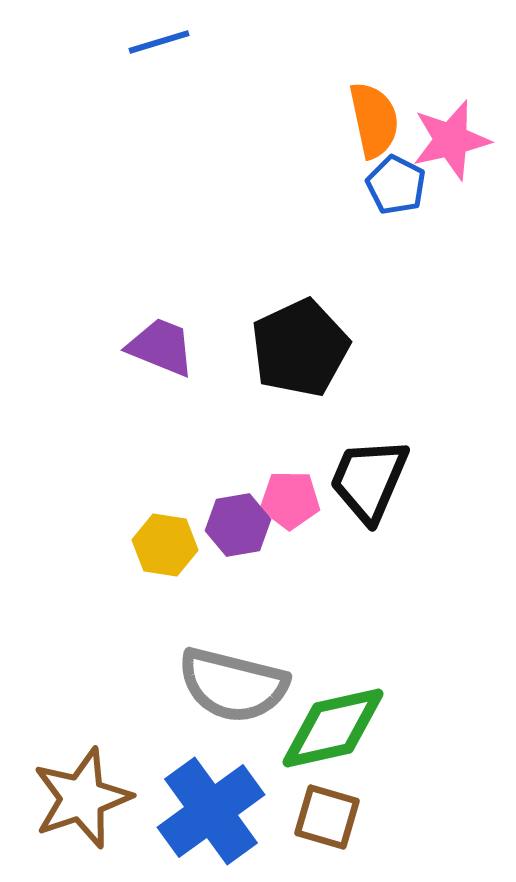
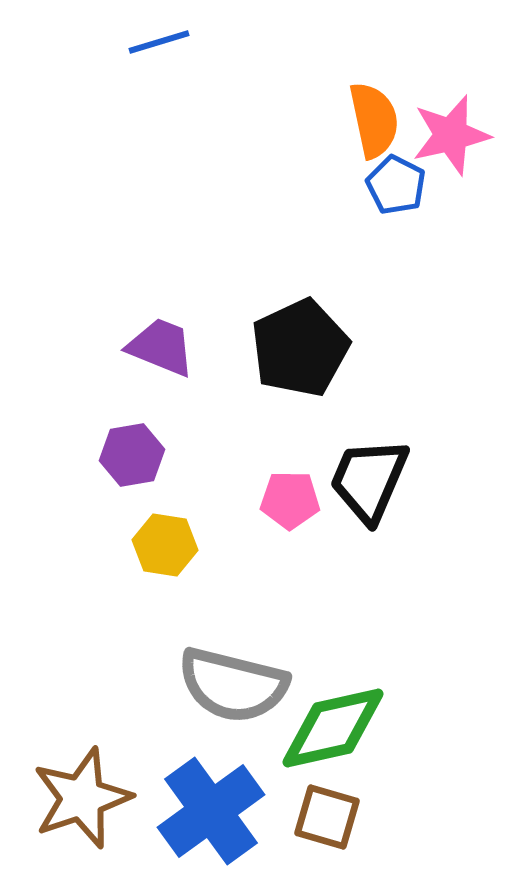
pink star: moved 5 px up
purple hexagon: moved 106 px left, 70 px up
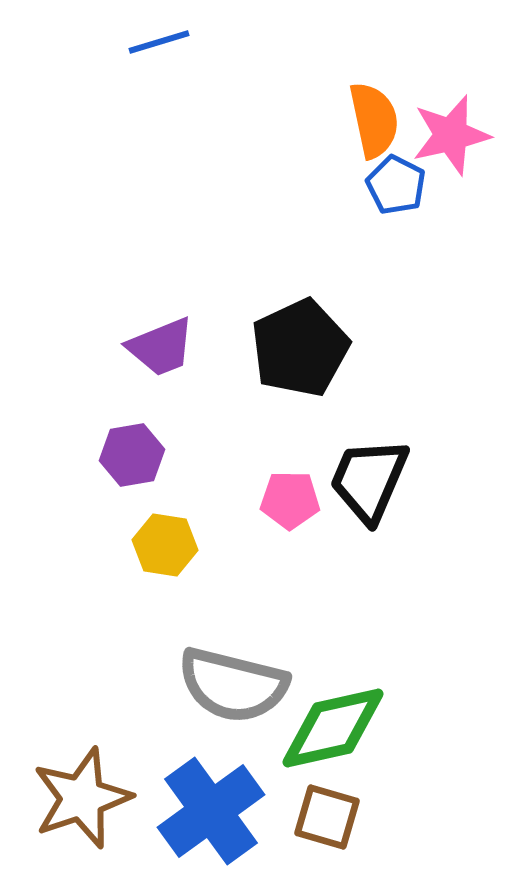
purple trapezoid: rotated 136 degrees clockwise
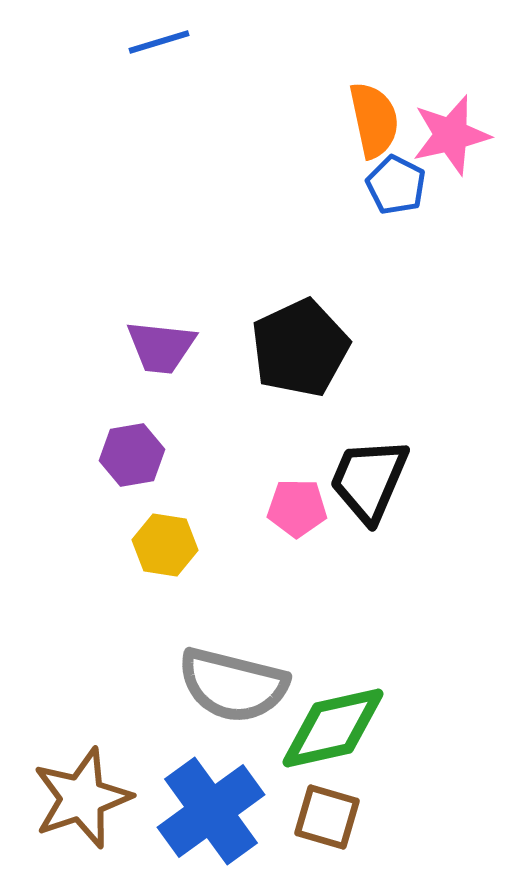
purple trapezoid: rotated 28 degrees clockwise
pink pentagon: moved 7 px right, 8 px down
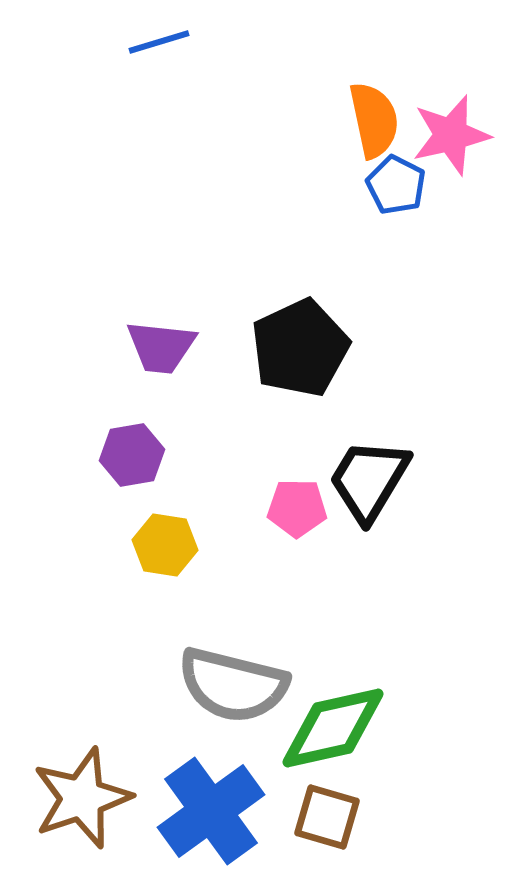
black trapezoid: rotated 8 degrees clockwise
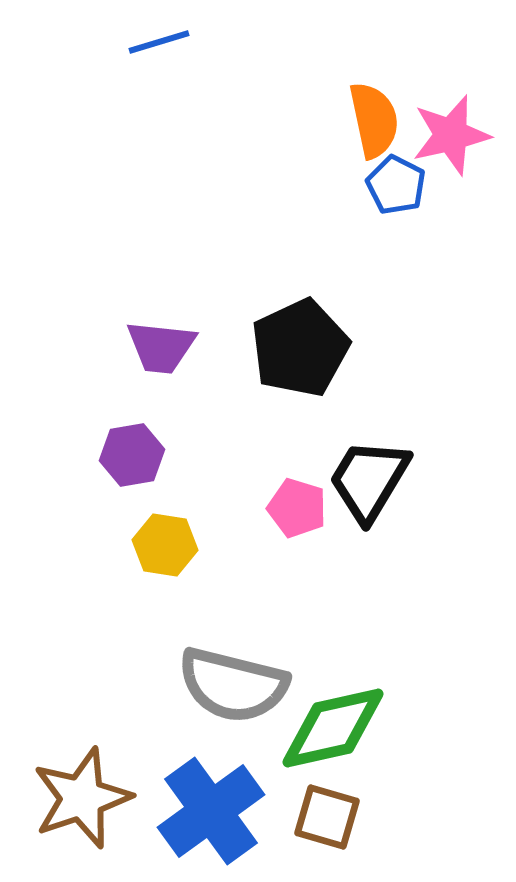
pink pentagon: rotated 16 degrees clockwise
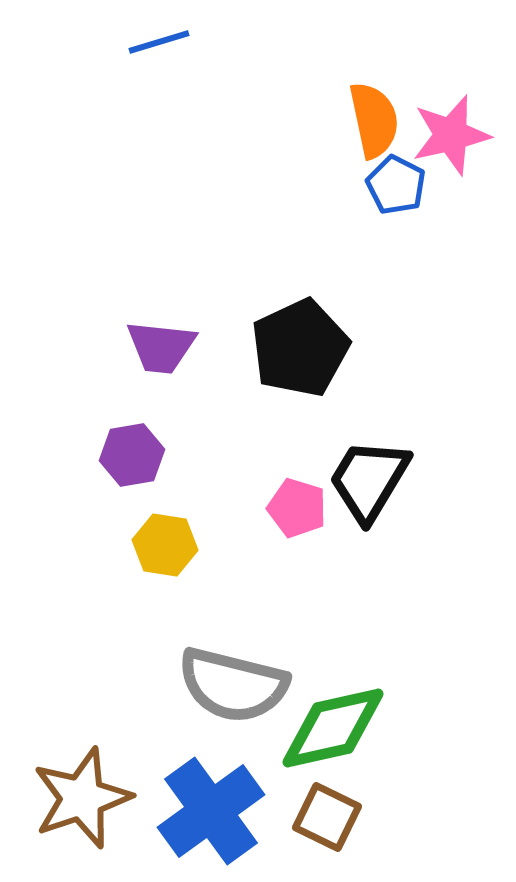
brown square: rotated 10 degrees clockwise
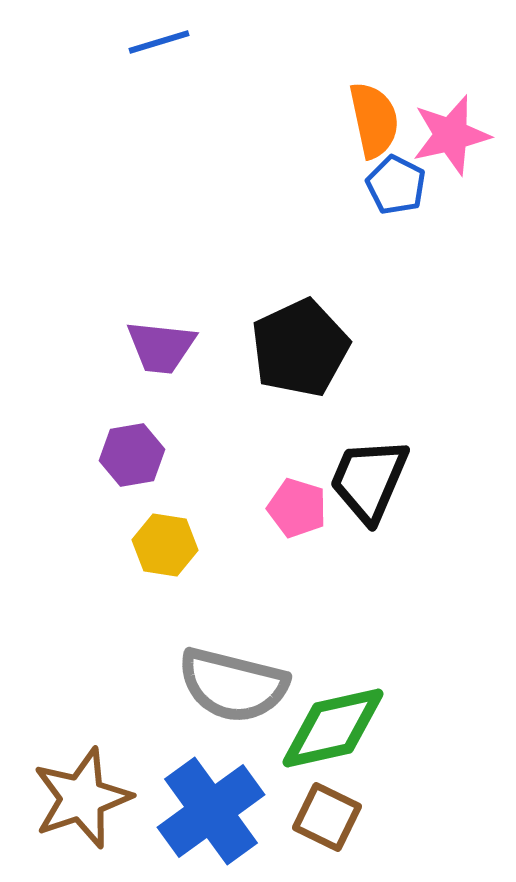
black trapezoid: rotated 8 degrees counterclockwise
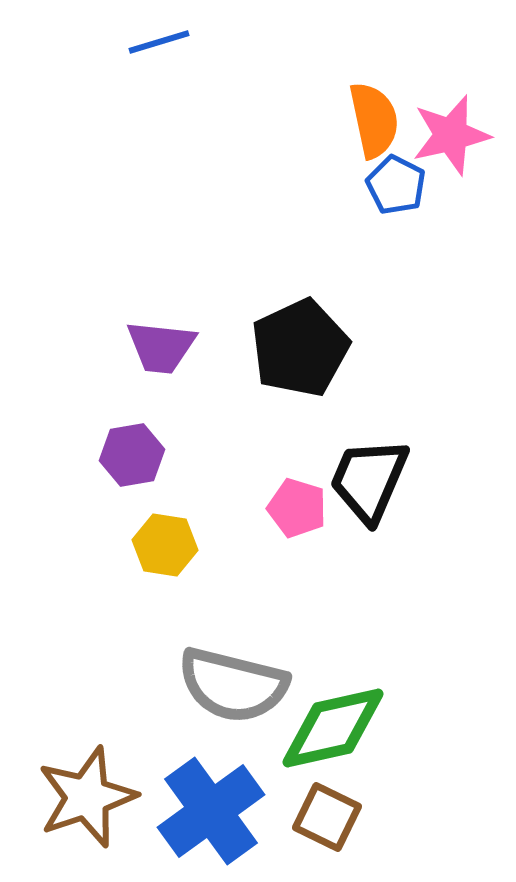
brown star: moved 5 px right, 1 px up
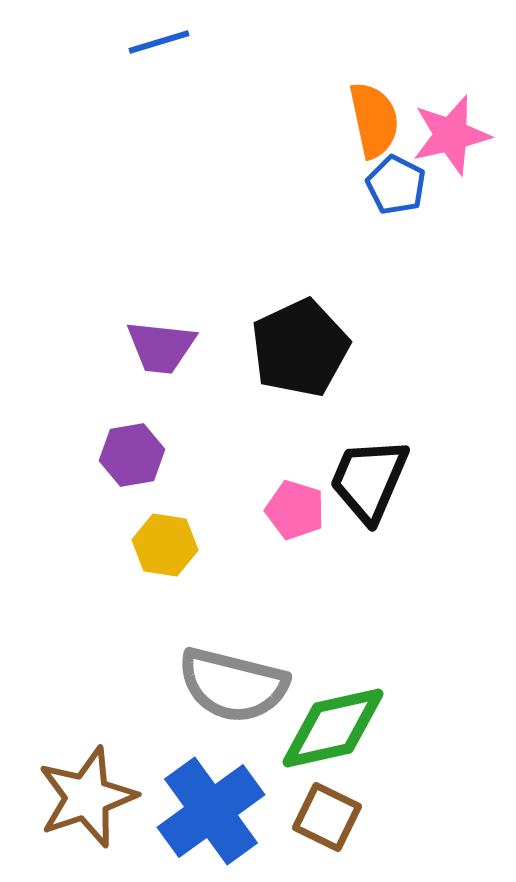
pink pentagon: moved 2 px left, 2 px down
